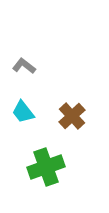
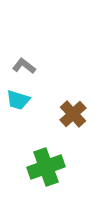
cyan trapezoid: moved 5 px left, 12 px up; rotated 35 degrees counterclockwise
brown cross: moved 1 px right, 2 px up
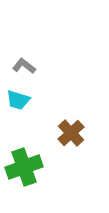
brown cross: moved 2 px left, 19 px down
green cross: moved 22 px left
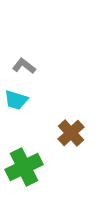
cyan trapezoid: moved 2 px left
green cross: rotated 6 degrees counterclockwise
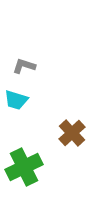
gray L-shape: rotated 20 degrees counterclockwise
brown cross: moved 1 px right
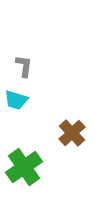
gray L-shape: rotated 80 degrees clockwise
green cross: rotated 9 degrees counterclockwise
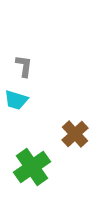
brown cross: moved 3 px right, 1 px down
green cross: moved 8 px right
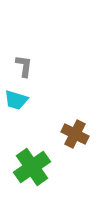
brown cross: rotated 20 degrees counterclockwise
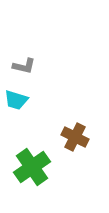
gray L-shape: rotated 95 degrees clockwise
brown cross: moved 3 px down
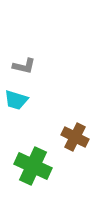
green cross: moved 1 px right, 1 px up; rotated 30 degrees counterclockwise
